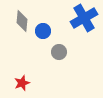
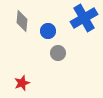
blue circle: moved 5 px right
gray circle: moved 1 px left, 1 px down
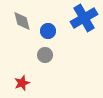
gray diamond: rotated 20 degrees counterclockwise
gray circle: moved 13 px left, 2 px down
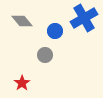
gray diamond: rotated 25 degrees counterclockwise
blue circle: moved 7 px right
red star: rotated 14 degrees counterclockwise
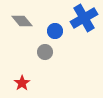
gray circle: moved 3 px up
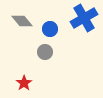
blue circle: moved 5 px left, 2 px up
red star: moved 2 px right
